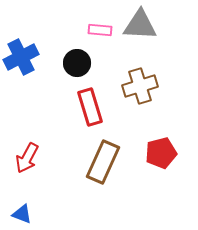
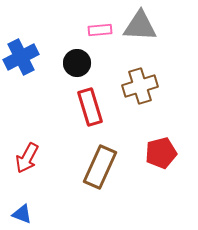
gray triangle: moved 1 px down
pink rectangle: rotated 10 degrees counterclockwise
brown rectangle: moved 3 px left, 5 px down
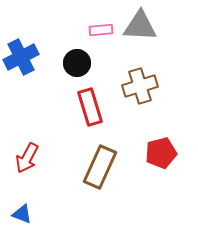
pink rectangle: moved 1 px right
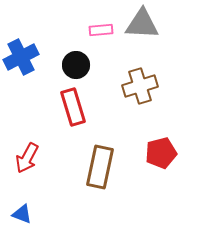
gray triangle: moved 2 px right, 2 px up
black circle: moved 1 px left, 2 px down
red rectangle: moved 17 px left
brown rectangle: rotated 12 degrees counterclockwise
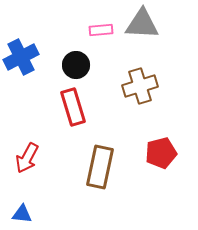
blue triangle: rotated 15 degrees counterclockwise
